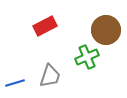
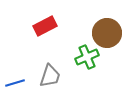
brown circle: moved 1 px right, 3 px down
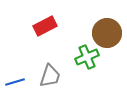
blue line: moved 1 px up
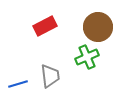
brown circle: moved 9 px left, 6 px up
gray trapezoid: rotated 25 degrees counterclockwise
blue line: moved 3 px right, 2 px down
